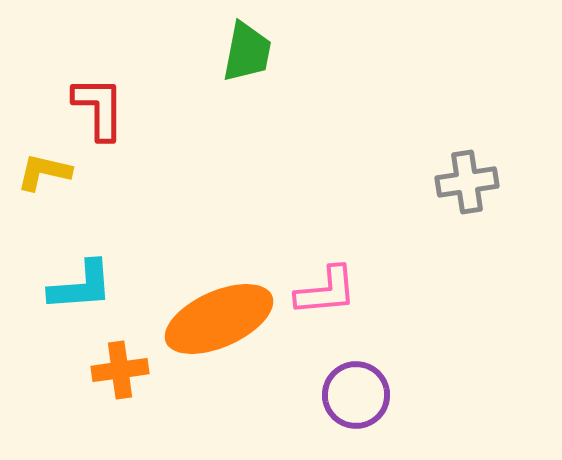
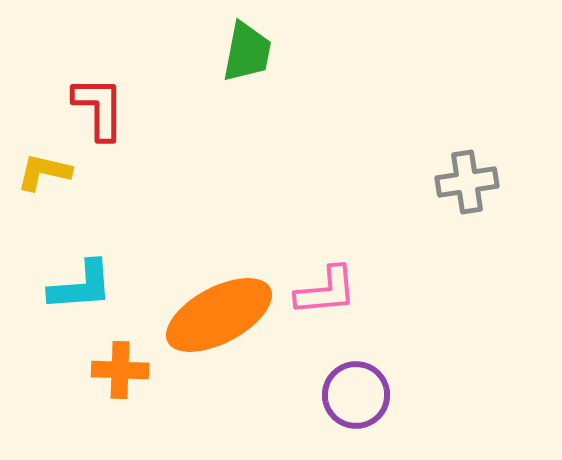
orange ellipse: moved 4 px up; rotated 4 degrees counterclockwise
orange cross: rotated 10 degrees clockwise
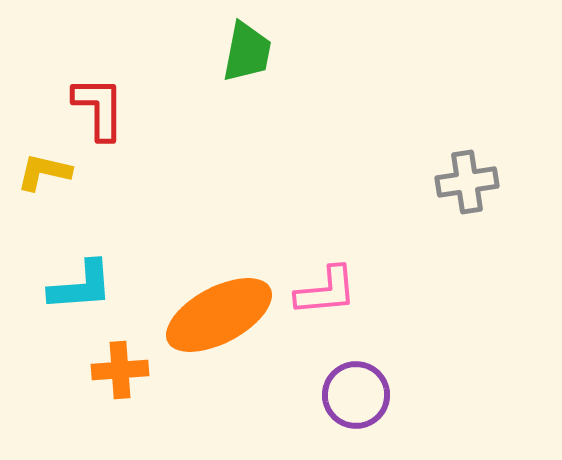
orange cross: rotated 6 degrees counterclockwise
